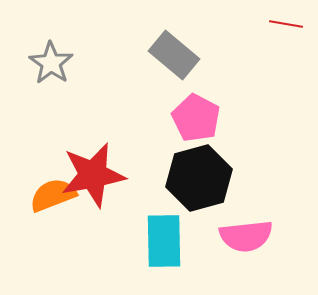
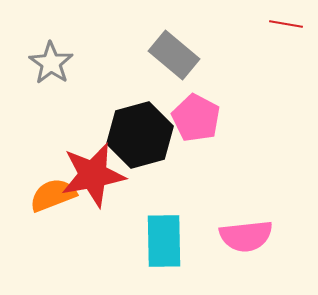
black hexagon: moved 59 px left, 43 px up
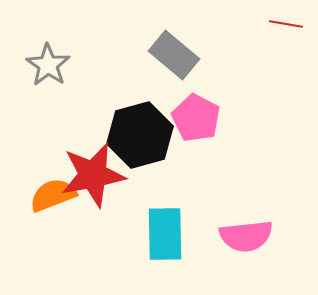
gray star: moved 3 px left, 2 px down
cyan rectangle: moved 1 px right, 7 px up
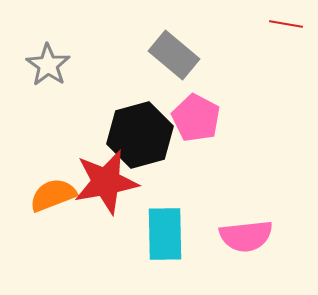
red star: moved 13 px right, 7 px down
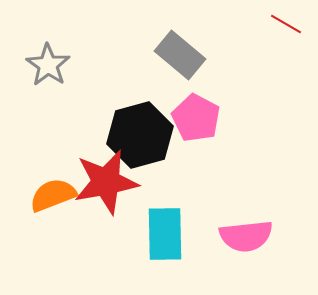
red line: rotated 20 degrees clockwise
gray rectangle: moved 6 px right
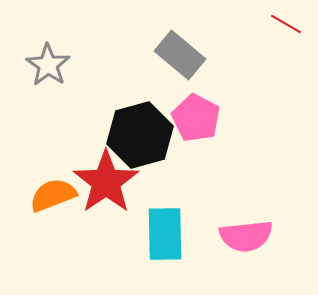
red star: rotated 24 degrees counterclockwise
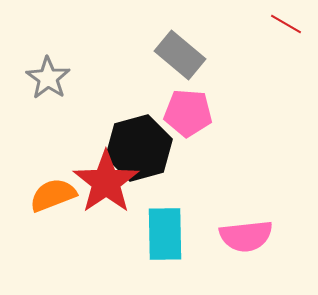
gray star: moved 13 px down
pink pentagon: moved 8 px left, 5 px up; rotated 24 degrees counterclockwise
black hexagon: moved 1 px left, 13 px down
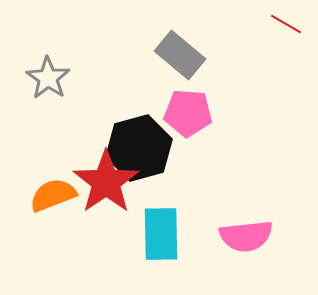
cyan rectangle: moved 4 px left
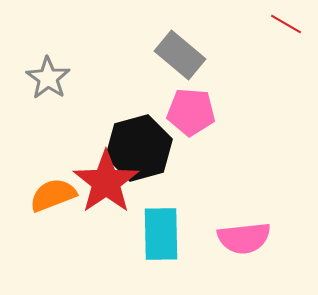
pink pentagon: moved 3 px right, 1 px up
pink semicircle: moved 2 px left, 2 px down
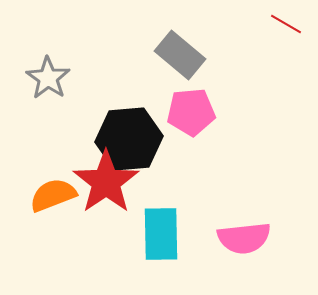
pink pentagon: rotated 9 degrees counterclockwise
black hexagon: moved 10 px left, 9 px up; rotated 10 degrees clockwise
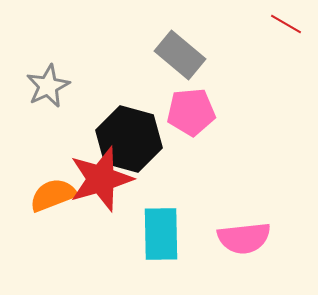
gray star: moved 8 px down; rotated 12 degrees clockwise
black hexagon: rotated 20 degrees clockwise
red star: moved 5 px left, 3 px up; rotated 18 degrees clockwise
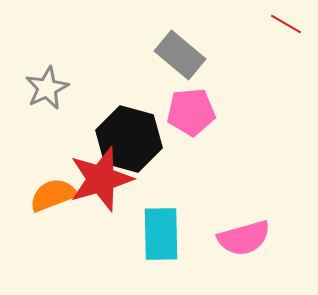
gray star: moved 1 px left, 2 px down
pink semicircle: rotated 10 degrees counterclockwise
